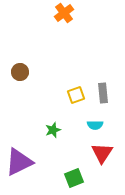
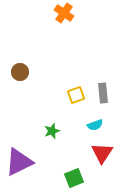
orange cross: rotated 18 degrees counterclockwise
cyan semicircle: rotated 21 degrees counterclockwise
green star: moved 1 px left, 1 px down
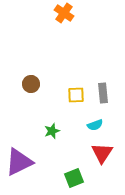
brown circle: moved 11 px right, 12 px down
yellow square: rotated 18 degrees clockwise
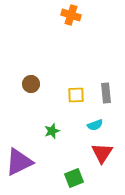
orange cross: moved 7 px right, 2 px down; rotated 18 degrees counterclockwise
gray rectangle: moved 3 px right
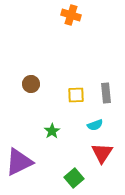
green star: rotated 14 degrees counterclockwise
green square: rotated 18 degrees counterclockwise
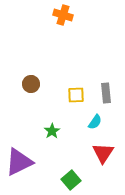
orange cross: moved 8 px left
cyan semicircle: moved 3 px up; rotated 35 degrees counterclockwise
red triangle: moved 1 px right
green square: moved 3 px left, 2 px down
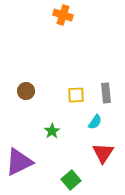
brown circle: moved 5 px left, 7 px down
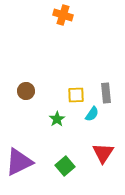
cyan semicircle: moved 3 px left, 8 px up
green star: moved 5 px right, 12 px up
green square: moved 6 px left, 14 px up
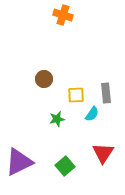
brown circle: moved 18 px right, 12 px up
green star: rotated 21 degrees clockwise
